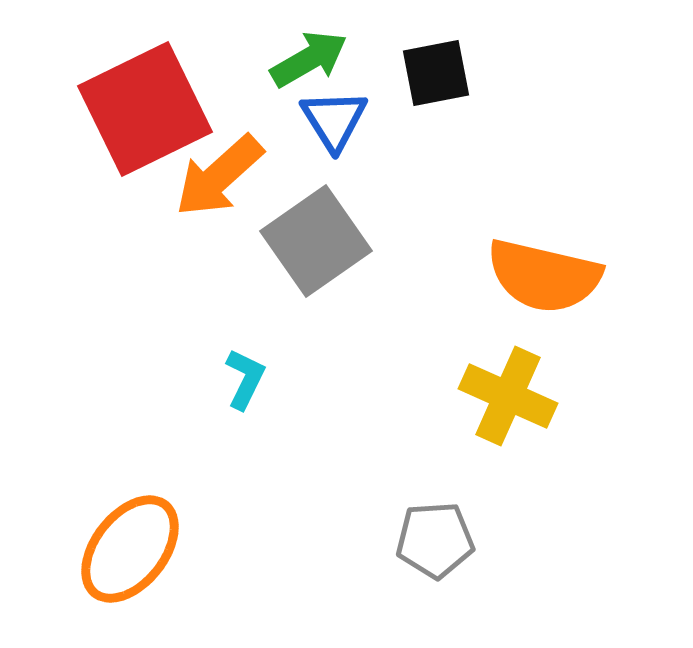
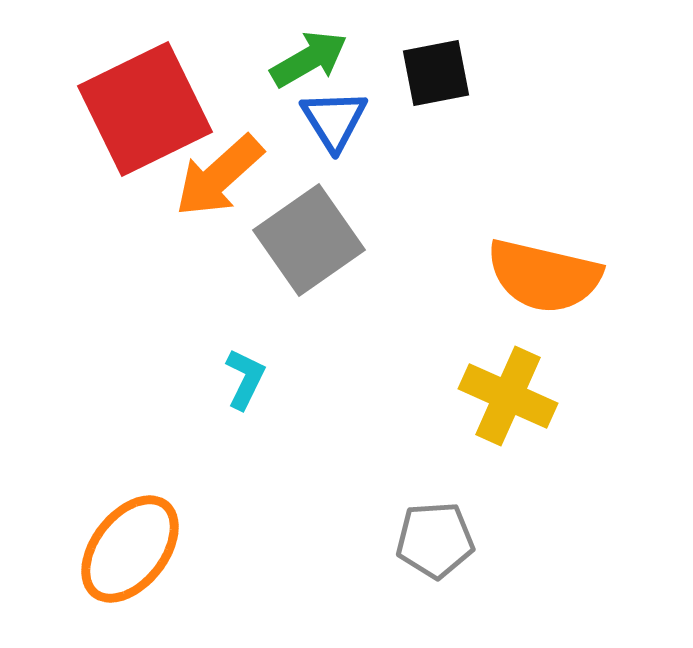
gray square: moved 7 px left, 1 px up
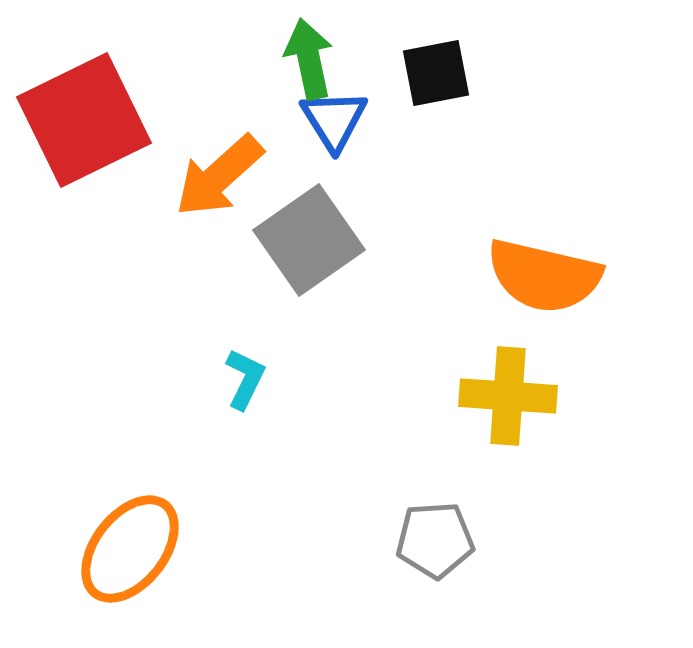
green arrow: rotated 72 degrees counterclockwise
red square: moved 61 px left, 11 px down
yellow cross: rotated 20 degrees counterclockwise
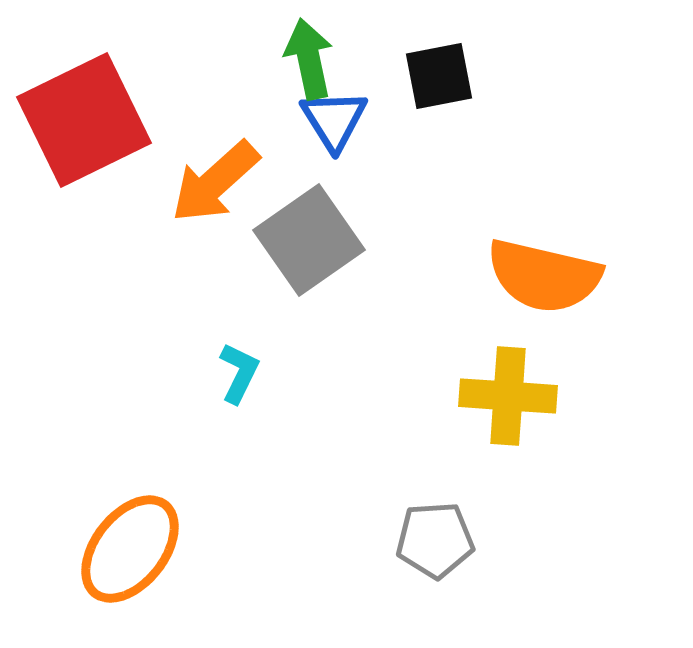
black square: moved 3 px right, 3 px down
orange arrow: moved 4 px left, 6 px down
cyan L-shape: moved 6 px left, 6 px up
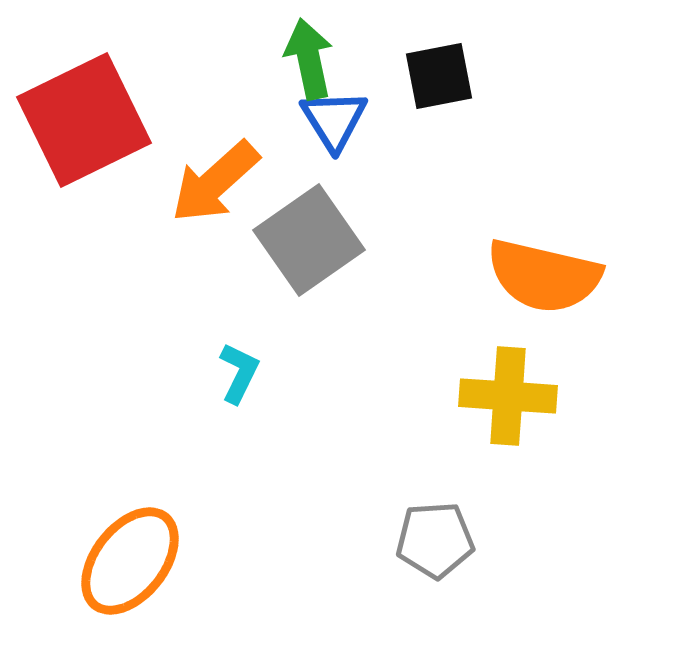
orange ellipse: moved 12 px down
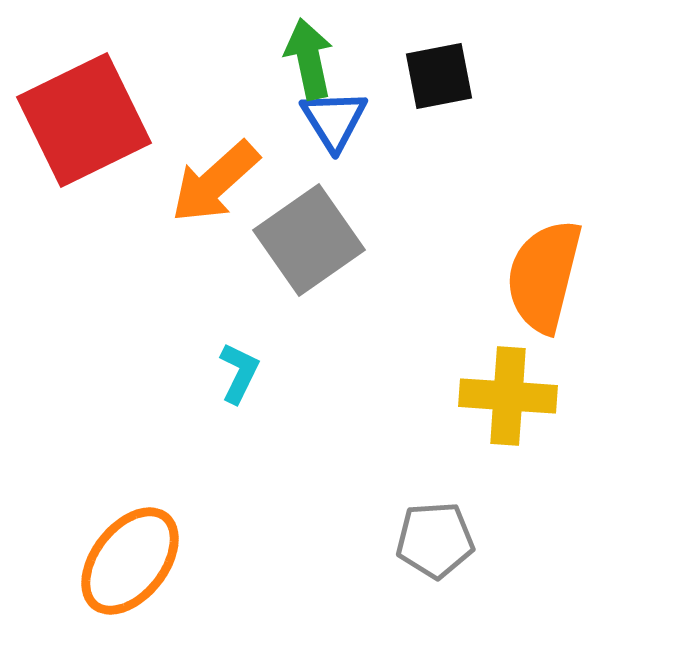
orange semicircle: rotated 91 degrees clockwise
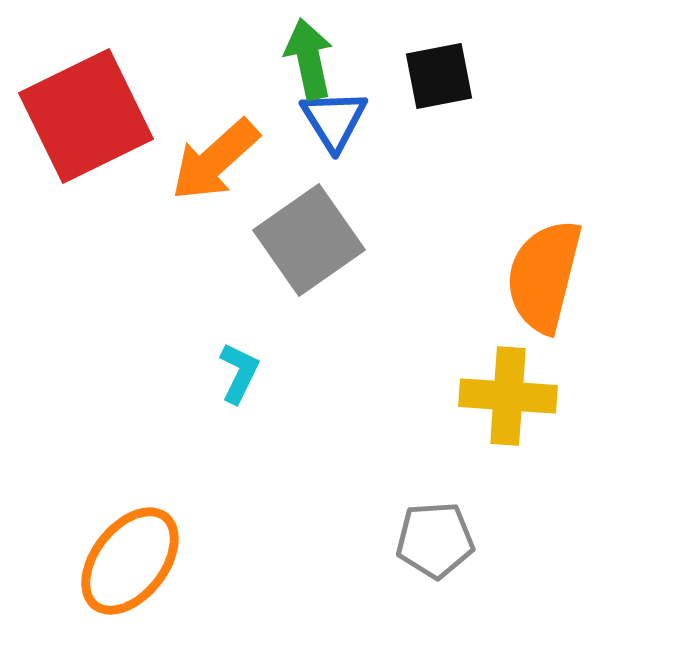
red square: moved 2 px right, 4 px up
orange arrow: moved 22 px up
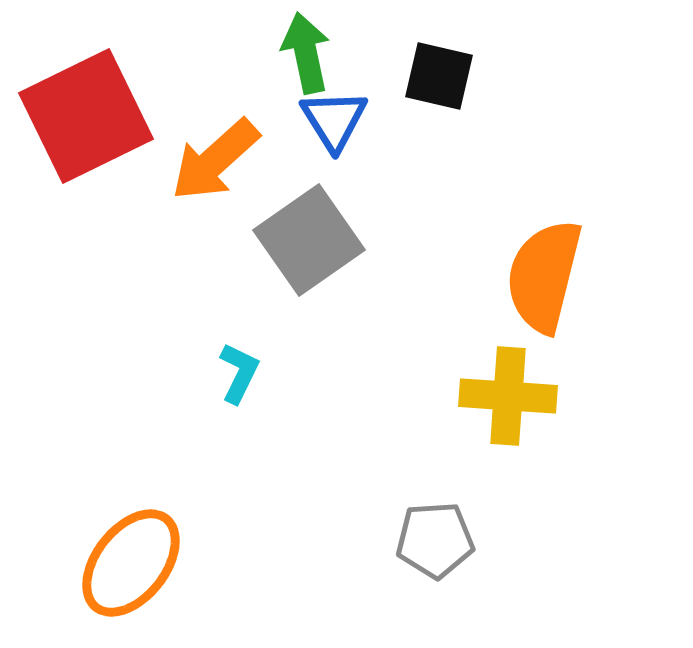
green arrow: moved 3 px left, 6 px up
black square: rotated 24 degrees clockwise
orange ellipse: moved 1 px right, 2 px down
